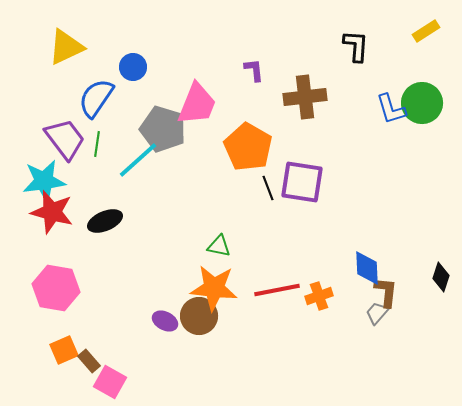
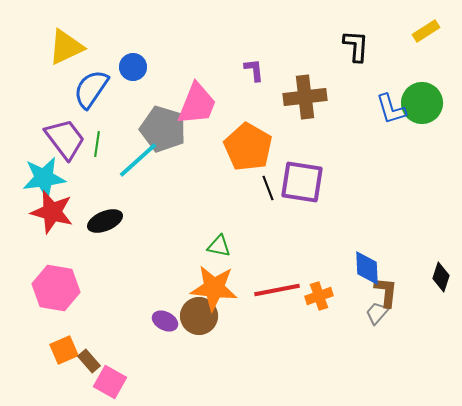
blue semicircle: moved 5 px left, 9 px up
cyan star: moved 3 px up
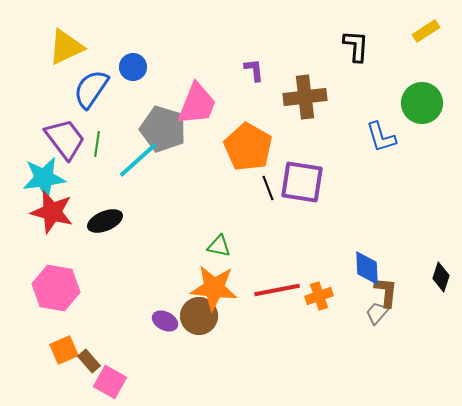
blue L-shape: moved 10 px left, 28 px down
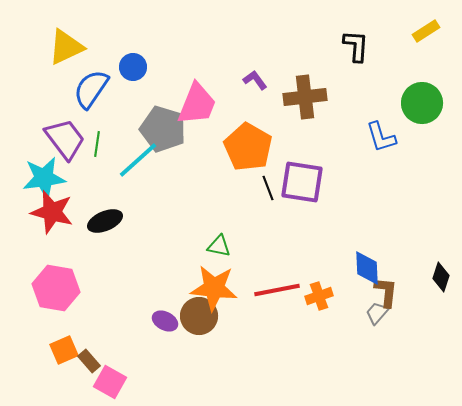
purple L-shape: moved 1 px right, 10 px down; rotated 30 degrees counterclockwise
